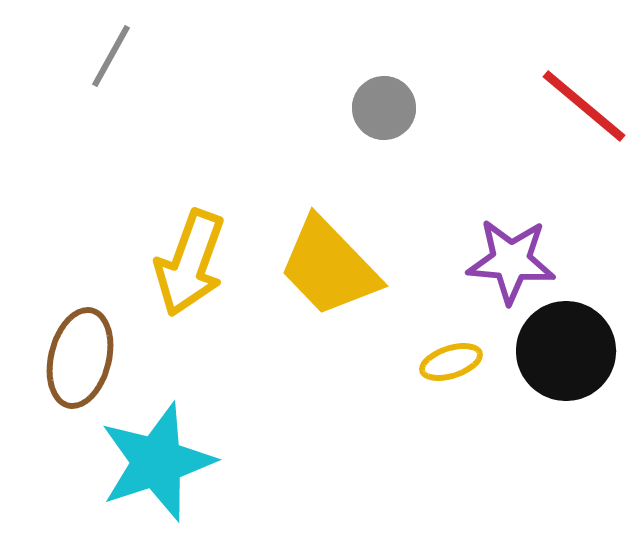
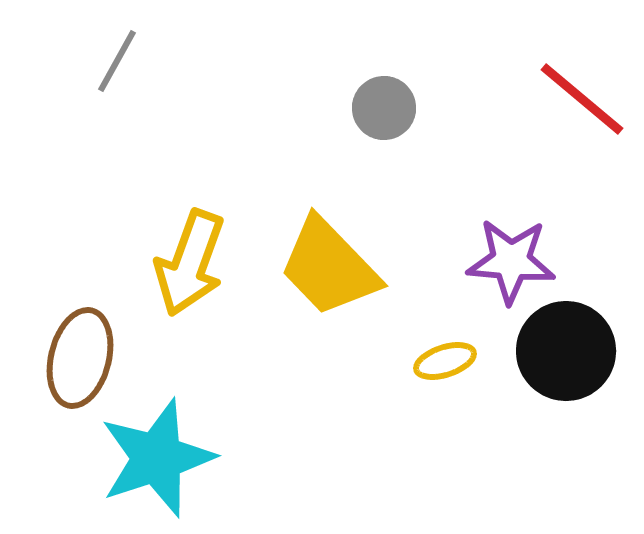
gray line: moved 6 px right, 5 px down
red line: moved 2 px left, 7 px up
yellow ellipse: moved 6 px left, 1 px up
cyan star: moved 4 px up
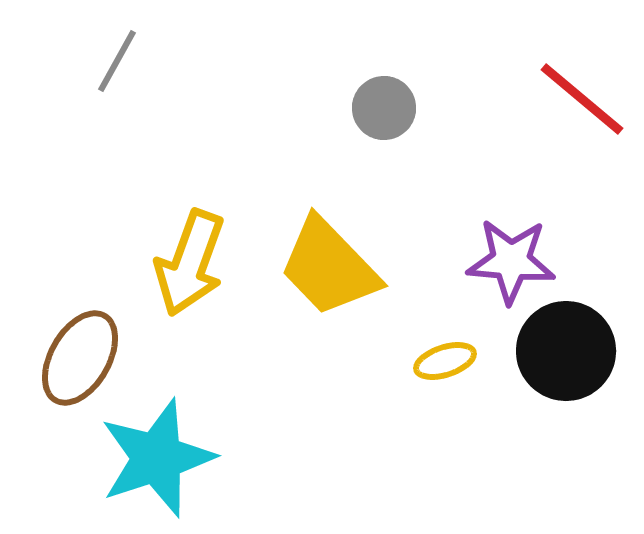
brown ellipse: rotated 16 degrees clockwise
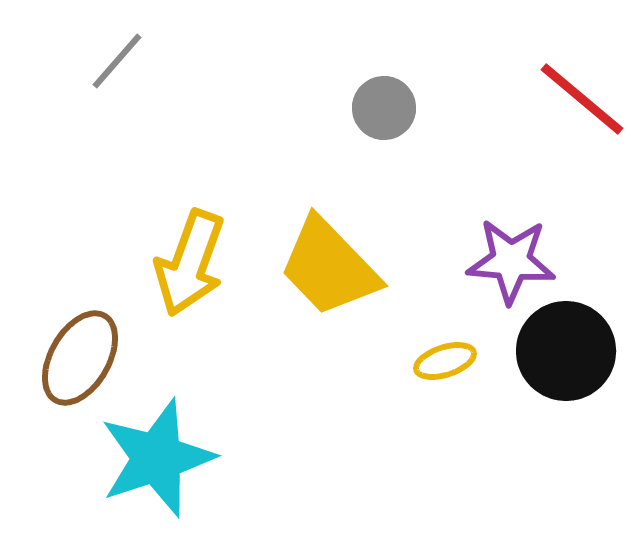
gray line: rotated 12 degrees clockwise
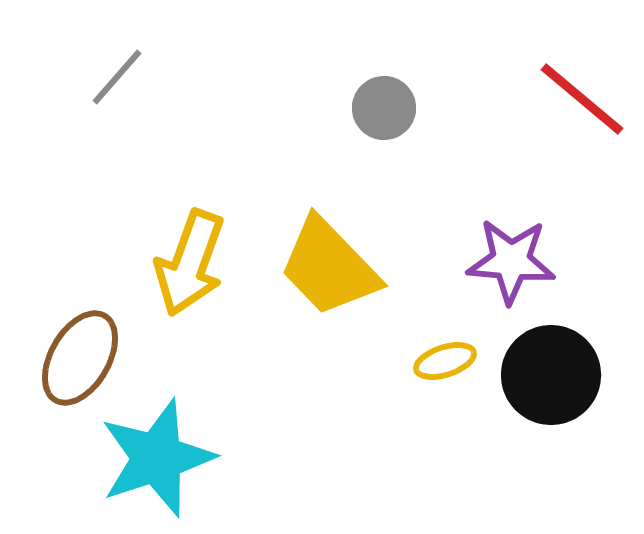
gray line: moved 16 px down
black circle: moved 15 px left, 24 px down
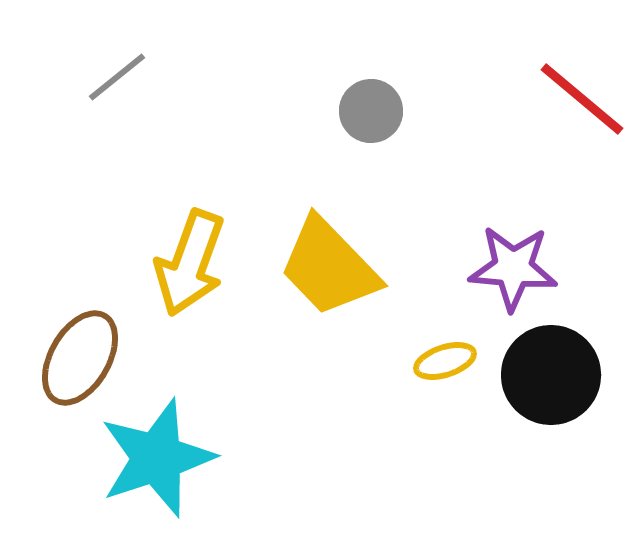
gray line: rotated 10 degrees clockwise
gray circle: moved 13 px left, 3 px down
purple star: moved 2 px right, 7 px down
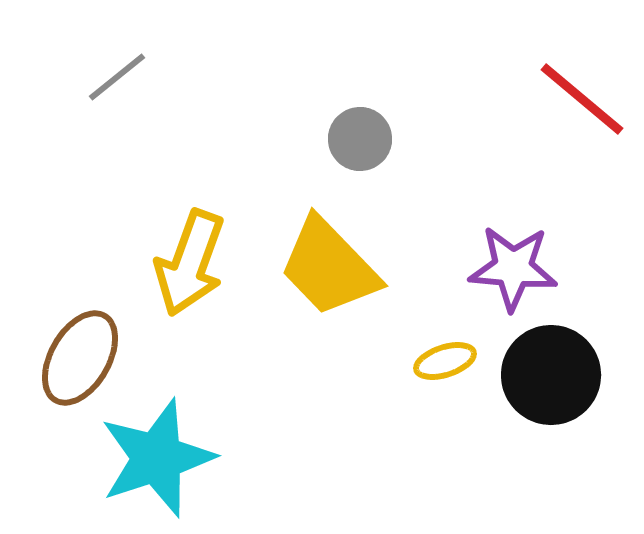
gray circle: moved 11 px left, 28 px down
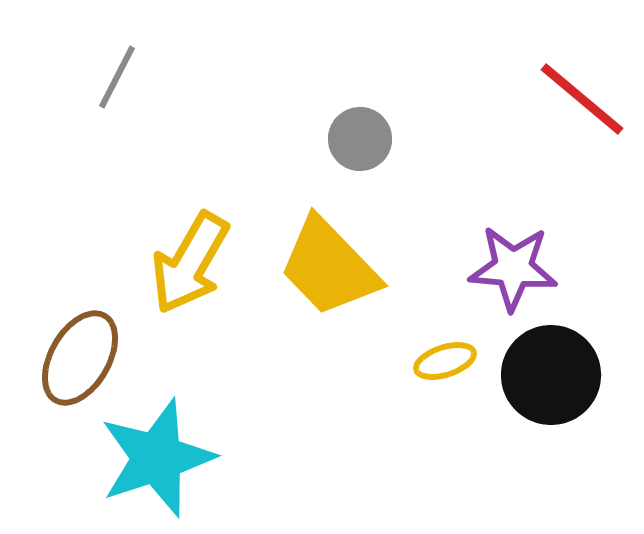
gray line: rotated 24 degrees counterclockwise
yellow arrow: rotated 10 degrees clockwise
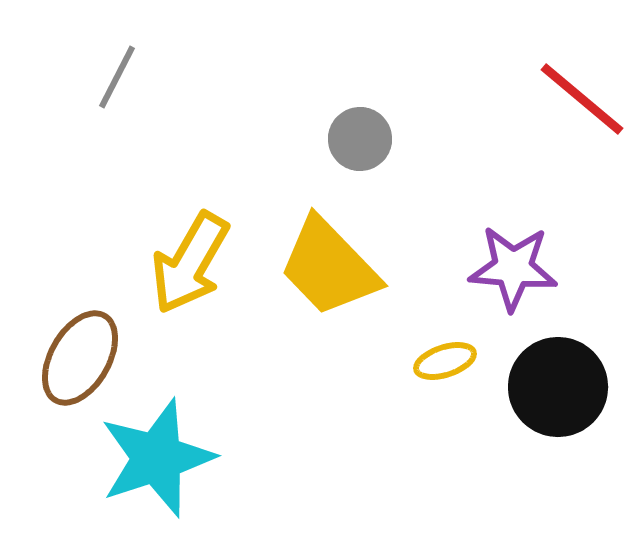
black circle: moved 7 px right, 12 px down
